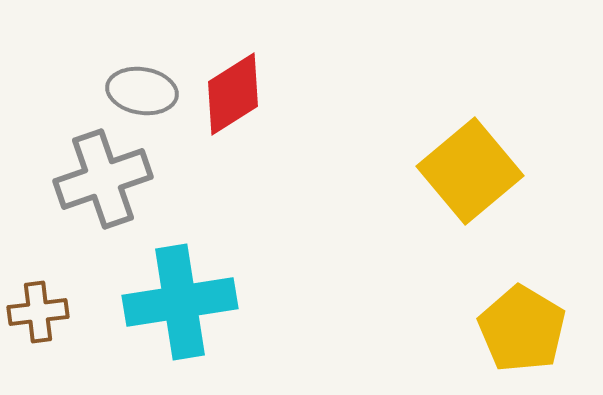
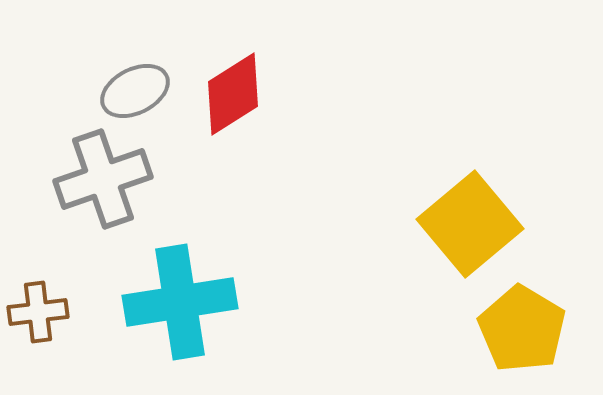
gray ellipse: moved 7 px left; rotated 36 degrees counterclockwise
yellow square: moved 53 px down
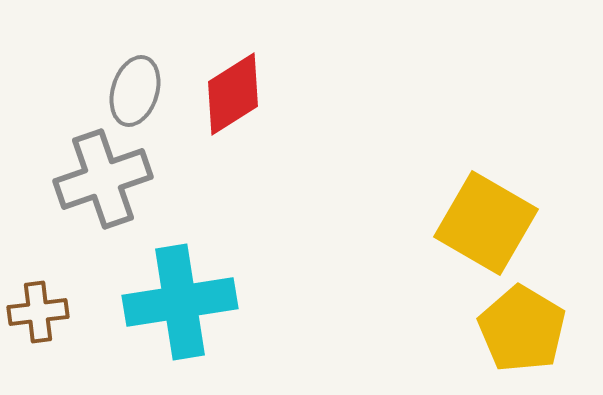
gray ellipse: rotated 46 degrees counterclockwise
yellow square: moved 16 px right, 1 px up; rotated 20 degrees counterclockwise
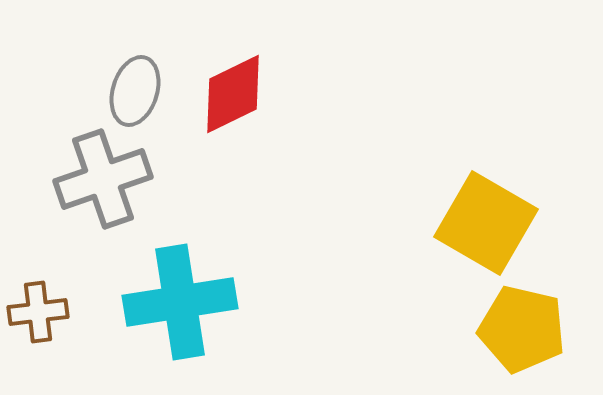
red diamond: rotated 6 degrees clockwise
yellow pentagon: rotated 18 degrees counterclockwise
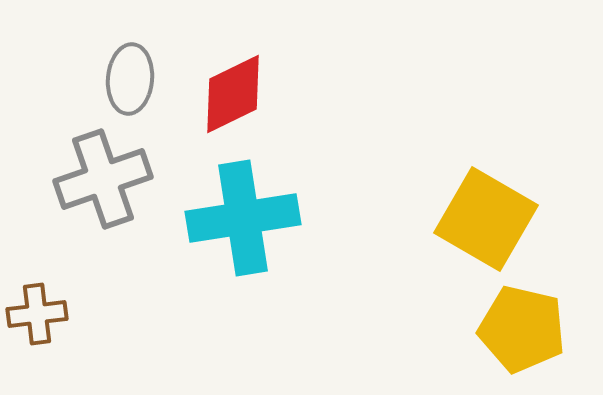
gray ellipse: moved 5 px left, 12 px up; rotated 12 degrees counterclockwise
yellow square: moved 4 px up
cyan cross: moved 63 px right, 84 px up
brown cross: moved 1 px left, 2 px down
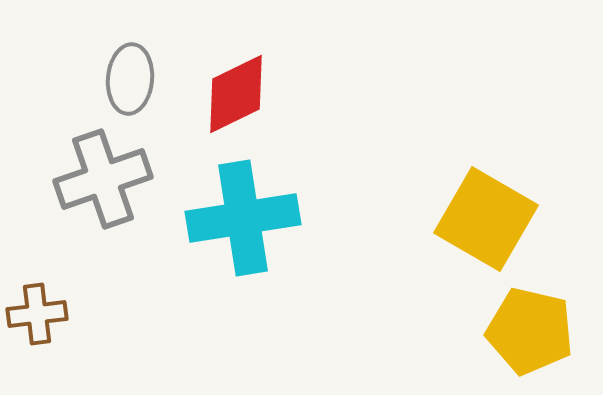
red diamond: moved 3 px right
yellow pentagon: moved 8 px right, 2 px down
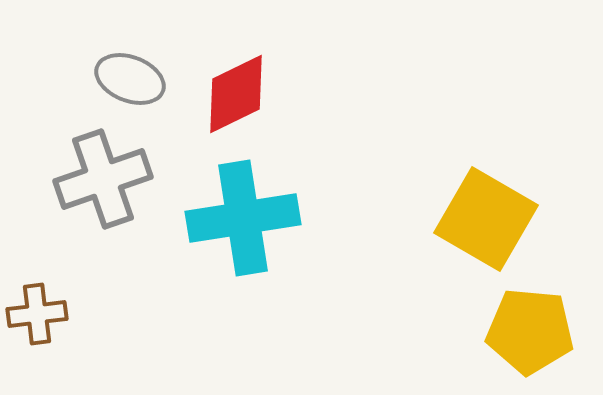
gray ellipse: rotated 74 degrees counterclockwise
yellow pentagon: rotated 8 degrees counterclockwise
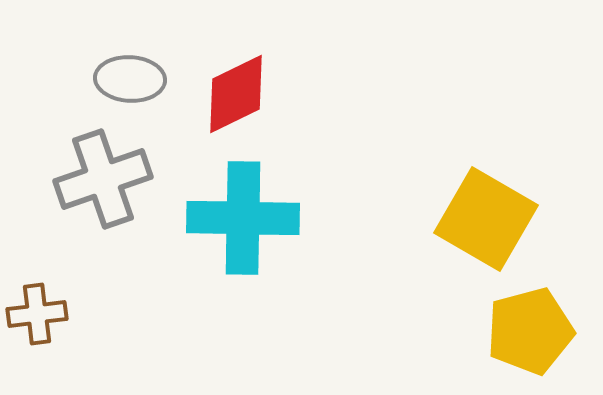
gray ellipse: rotated 18 degrees counterclockwise
cyan cross: rotated 10 degrees clockwise
yellow pentagon: rotated 20 degrees counterclockwise
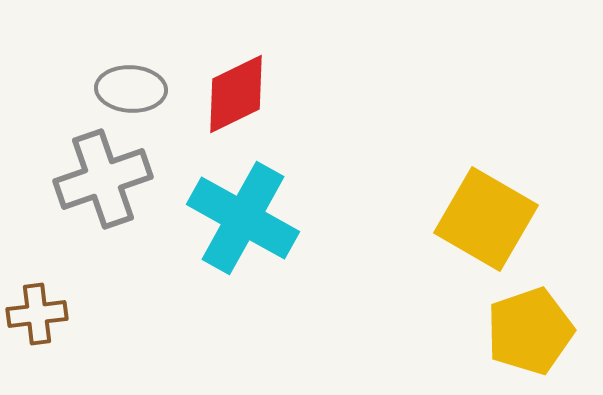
gray ellipse: moved 1 px right, 10 px down
cyan cross: rotated 28 degrees clockwise
yellow pentagon: rotated 4 degrees counterclockwise
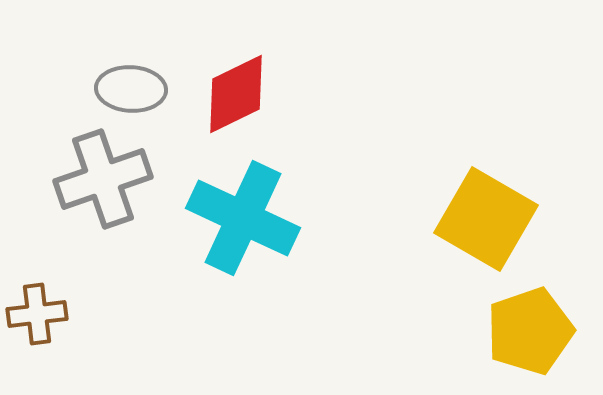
cyan cross: rotated 4 degrees counterclockwise
